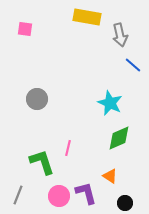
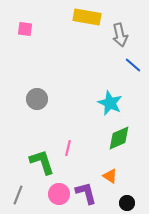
pink circle: moved 2 px up
black circle: moved 2 px right
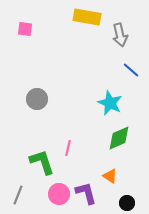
blue line: moved 2 px left, 5 px down
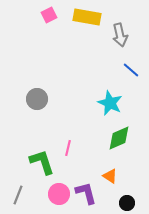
pink square: moved 24 px right, 14 px up; rotated 35 degrees counterclockwise
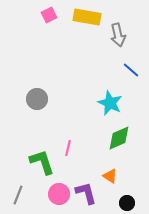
gray arrow: moved 2 px left
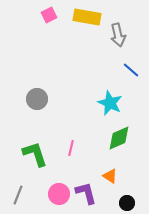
pink line: moved 3 px right
green L-shape: moved 7 px left, 8 px up
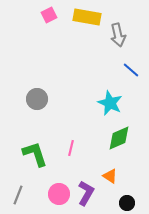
purple L-shape: rotated 45 degrees clockwise
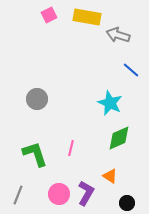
gray arrow: rotated 120 degrees clockwise
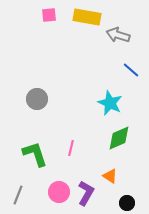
pink square: rotated 21 degrees clockwise
pink circle: moved 2 px up
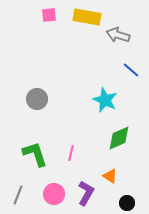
cyan star: moved 5 px left, 3 px up
pink line: moved 5 px down
pink circle: moved 5 px left, 2 px down
